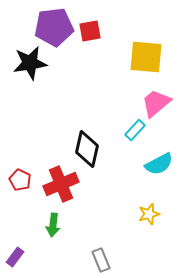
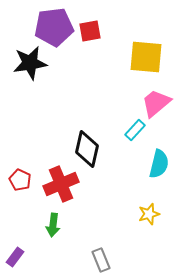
cyan semicircle: rotated 48 degrees counterclockwise
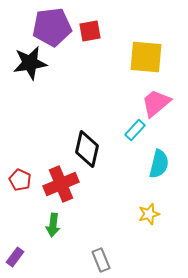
purple pentagon: moved 2 px left
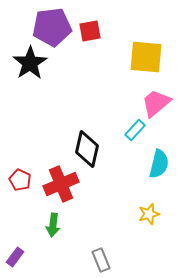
black star: rotated 24 degrees counterclockwise
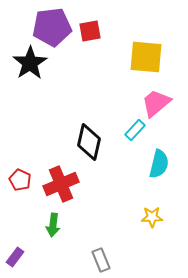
black diamond: moved 2 px right, 7 px up
yellow star: moved 3 px right, 3 px down; rotated 15 degrees clockwise
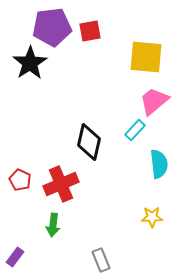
pink trapezoid: moved 2 px left, 2 px up
cyan semicircle: rotated 20 degrees counterclockwise
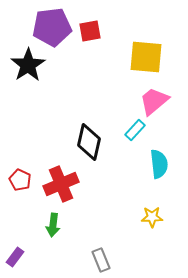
black star: moved 2 px left, 2 px down
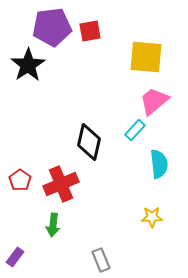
red pentagon: rotated 10 degrees clockwise
